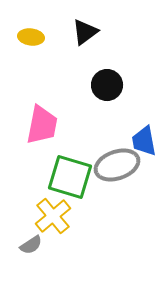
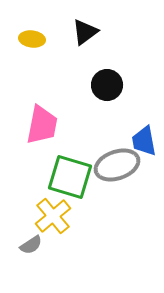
yellow ellipse: moved 1 px right, 2 px down
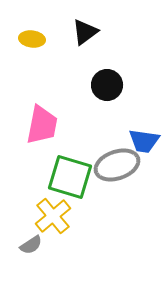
blue trapezoid: rotated 72 degrees counterclockwise
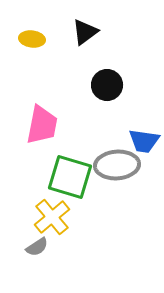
gray ellipse: rotated 15 degrees clockwise
yellow cross: moved 1 px left, 1 px down
gray semicircle: moved 6 px right, 2 px down
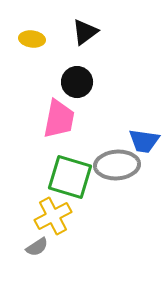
black circle: moved 30 px left, 3 px up
pink trapezoid: moved 17 px right, 6 px up
yellow cross: moved 1 px right, 1 px up; rotated 12 degrees clockwise
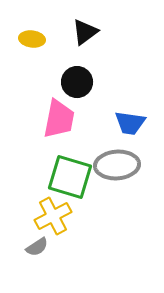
blue trapezoid: moved 14 px left, 18 px up
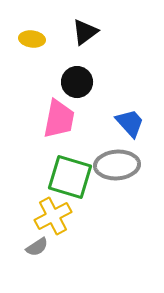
blue trapezoid: rotated 140 degrees counterclockwise
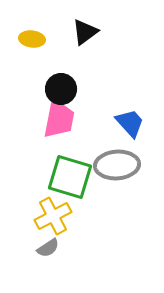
black circle: moved 16 px left, 7 px down
gray semicircle: moved 11 px right, 1 px down
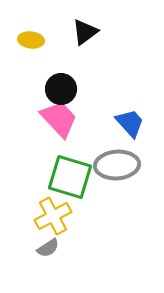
yellow ellipse: moved 1 px left, 1 px down
pink trapezoid: rotated 54 degrees counterclockwise
